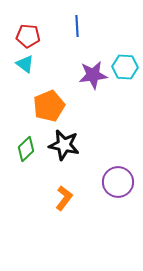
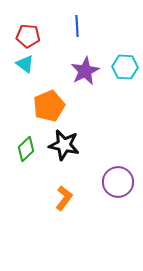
purple star: moved 8 px left, 4 px up; rotated 20 degrees counterclockwise
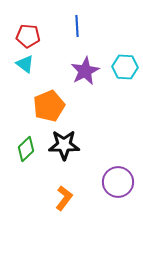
black star: rotated 12 degrees counterclockwise
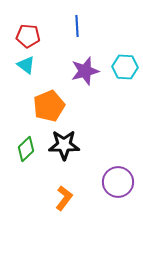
cyan triangle: moved 1 px right, 1 px down
purple star: rotated 12 degrees clockwise
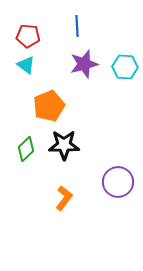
purple star: moved 1 px left, 7 px up
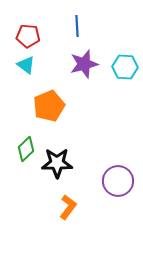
black star: moved 7 px left, 18 px down
purple circle: moved 1 px up
orange L-shape: moved 4 px right, 9 px down
